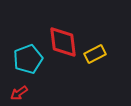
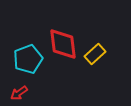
red diamond: moved 2 px down
yellow rectangle: rotated 15 degrees counterclockwise
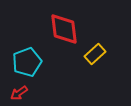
red diamond: moved 1 px right, 15 px up
cyan pentagon: moved 1 px left, 3 px down
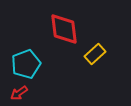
cyan pentagon: moved 1 px left, 2 px down
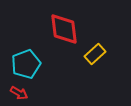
red arrow: rotated 114 degrees counterclockwise
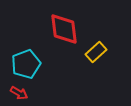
yellow rectangle: moved 1 px right, 2 px up
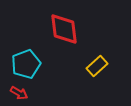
yellow rectangle: moved 1 px right, 14 px down
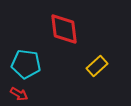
cyan pentagon: rotated 28 degrees clockwise
red arrow: moved 1 px down
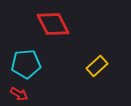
red diamond: moved 11 px left, 5 px up; rotated 20 degrees counterclockwise
cyan pentagon: rotated 12 degrees counterclockwise
